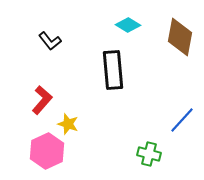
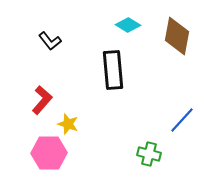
brown diamond: moved 3 px left, 1 px up
pink hexagon: moved 2 px right, 2 px down; rotated 24 degrees clockwise
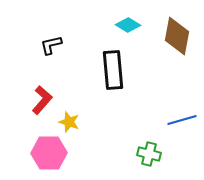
black L-shape: moved 1 px right, 4 px down; rotated 115 degrees clockwise
blue line: rotated 32 degrees clockwise
yellow star: moved 1 px right, 2 px up
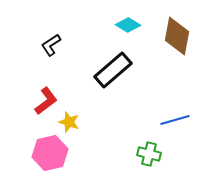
black L-shape: rotated 20 degrees counterclockwise
black rectangle: rotated 54 degrees clockwise
red L-shape: moved 4 px right, 1 px down; rotated 12 degrees clockwise
blue line: moved 7 px left
pink hexagon: moved 1 px right; rotated 12 degrees counterclockwise
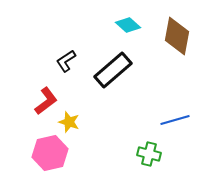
cyan diamond: rotated 10 degrees clockwise
black L-shape: moved 15 px right, 16 px down
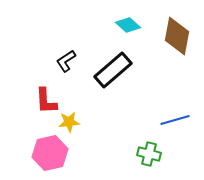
red L-shape: rotated 124 degrees clockwise
yellow star: rotated 25 degrees counterclockwise
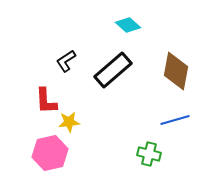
brown diamond: moved 1 px left, 35 px down
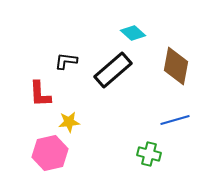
cyan diamond: moved 5 px right, 8 px down
black L-shape: rotated 40 degrees clockwise
brown diamond: moved 5 px up
red L-shape: moved 6 px left, 7 px up
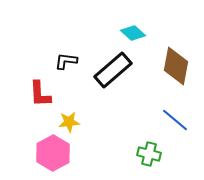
blue line: rotated 56 degrees clockwise
pink hexagon: moved 3 px right; rotated 16 degrees counterclockwise
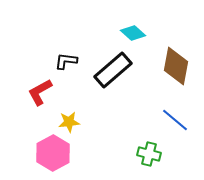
red L-shape: moved 2 px up; rotated 64 degrees clockwise
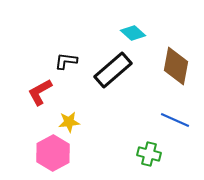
blue line: rotated 16 degrees counterclockwise
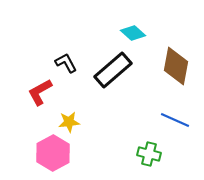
black L-shape: moved 2 px down; rotated 55 degrees clockwise
